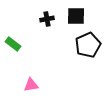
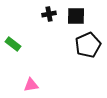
black cross: moved 2 px right, 5 px up
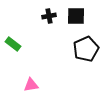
black cross: moved 2 px down
black pentagon: moved 2 px left, 4 px down
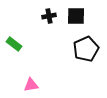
green rectangle: moved 1 px right
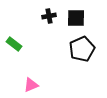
black square: moved 2 px down
black pentagon: moved 4 px left
pink triangle: rotated 14 degrees counterclockwise
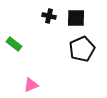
black cross: rotated 24 degrees clockwise
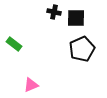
black cross: moved 5 px right, 4 px up
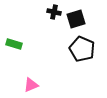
black square: moved 1 px down; rotated 18 degrees counterclockwise
green rectangle: rotated 21 degrees counterclockwise
black pentagon: rotated 25 degrees counterclockwise
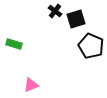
black cross: moved 1 px right, 1 px up; rotated 24 degrees clockwise
black pentagon: moved 9 px right, 3 px up
